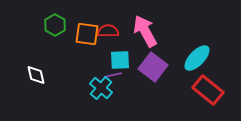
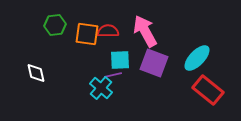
green hexagon: rotated 25 degrees clockwise
purple square: moved 1 px right, 4 px up; rotated 16 degrees counterclockwise
white diamond: moved 2 px up
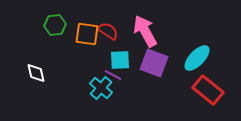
red semicircle: rotated 35 degrees clockwise
purple line: rotated 42 degrees clockwise
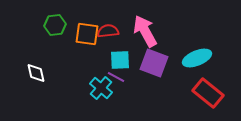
red semicircle: rotated 40 degrees counterclockwise
cyan ellipse: rotated 24 degrees clockwise
purple line: moved 3 px right, 2 px down
red rectangle: moved 3 px down
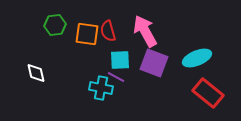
red semicircle: rotated 100 degrees counterclockwise
cyan cross: rotated 30 degrees counterclockwise
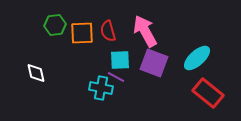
orange square: moved 5 px left, 1 px up; rotated 10 degrees counterclockwise
cyan ellipse: rotated 20 degrees counterclockwise
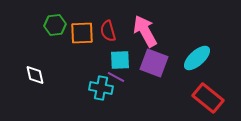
white diamond: moved 1 px left, 2 px down
red rectangle: moved 5 px down
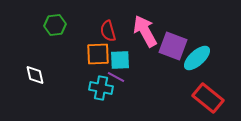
orange square: moved 16 px right, 21 px down
purple square: moved 19 px right, 17 px up
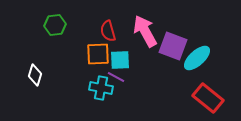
white diamond: rotated 30 degrees clockwise
